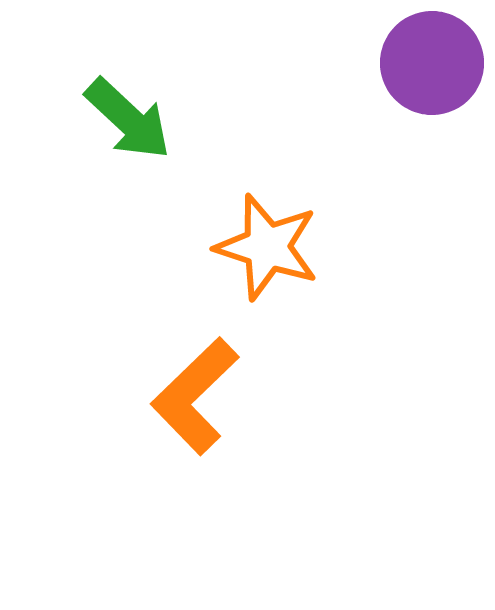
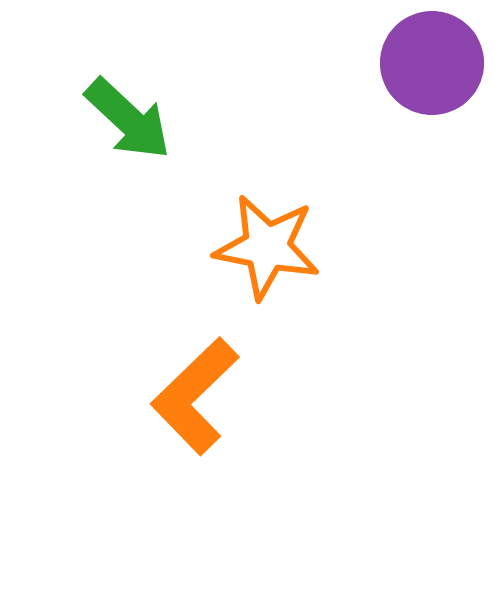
orange star: rotated 7 degrees counterclockwise
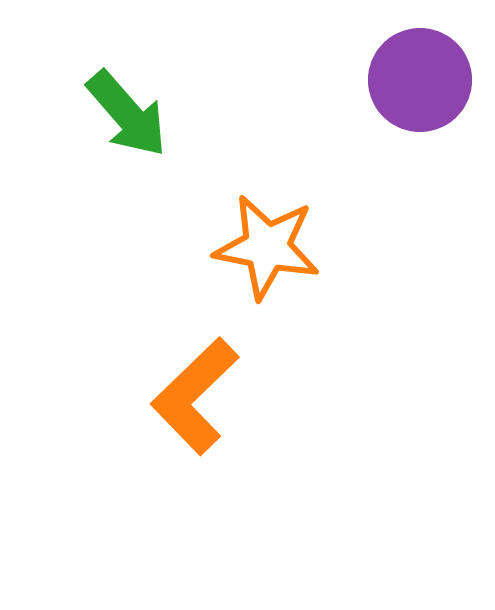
purple circle: moved 12 px left, 17 px down
green arrow: moved 1 px left, 5 px up; rotated 6 degrees clockwise
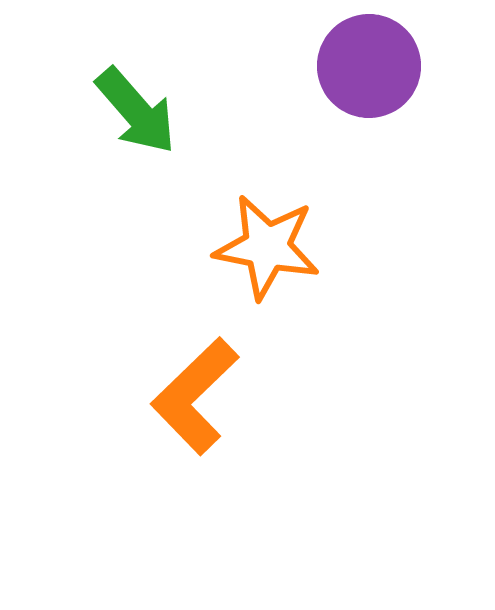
purple circle: moved 51 px left, 14 px up
green arrow: moved 9 px right, 3 px up
